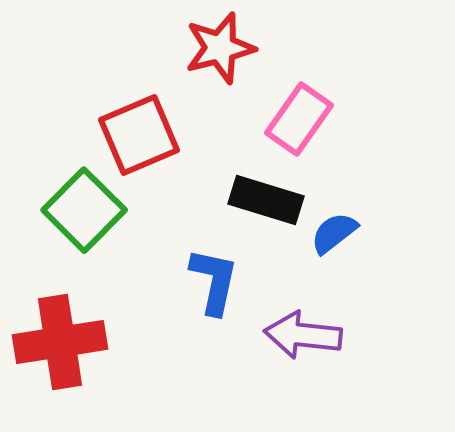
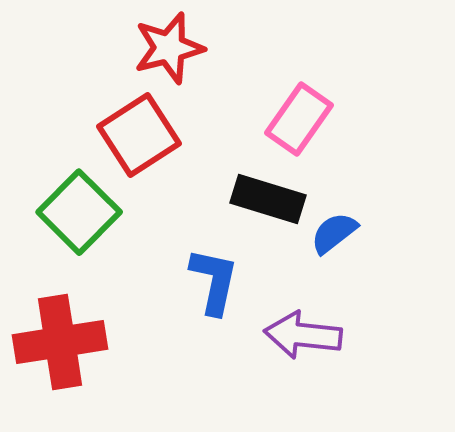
red star: moved 51 px left
red square: rotated 10 degrees counterclockwise
black rectangle: moved 2 px right, 1 px up
green square: moved 5 px left, 2 px down
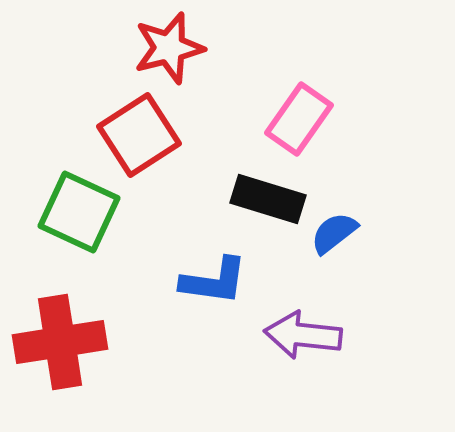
green square: rotated 20 degrees counterclockwise
blue L-shape: rotated 86 degrees clockwise
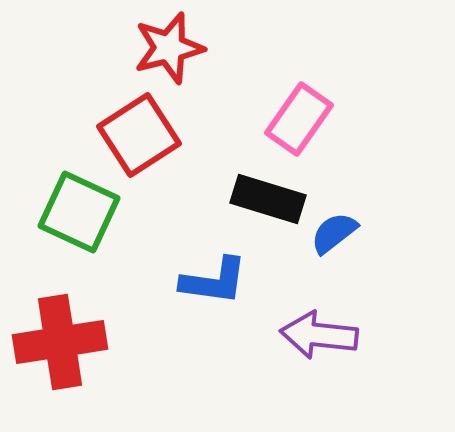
purple arrow: moved 16 px right
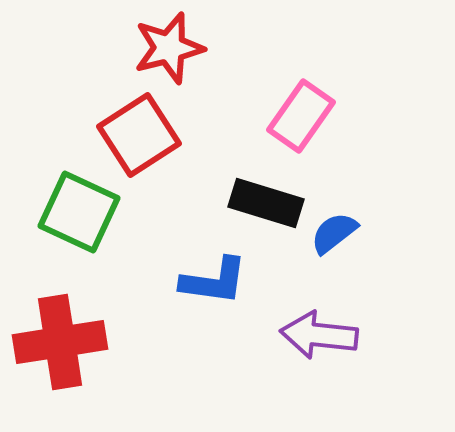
pink rectangle: moved 2 px right, 3 px up
black rectangle: moved 2 px left, 4 px down
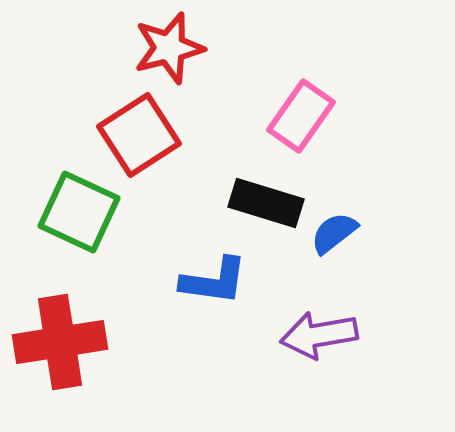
purple arrow: rotated 16 degrees counterclockwise
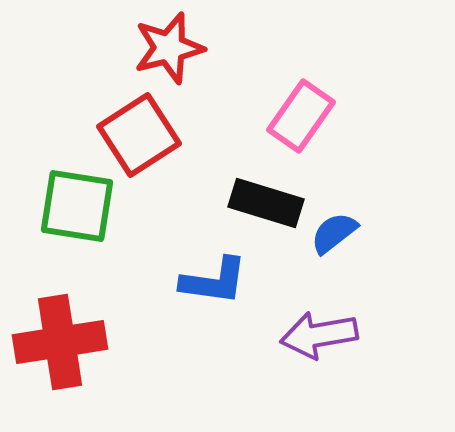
green square: moved 2 px left, 6 px up; rotated 16 degrees counterclockwise
